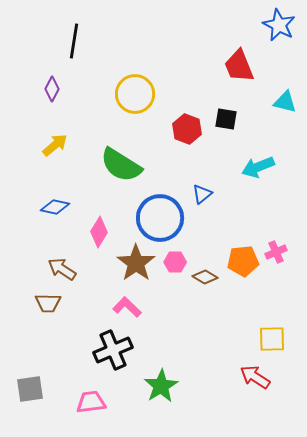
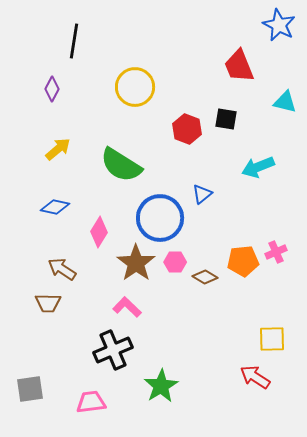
yellow circle: moved 7 px up
yellow arrow: moved 3 px right, 4 px down
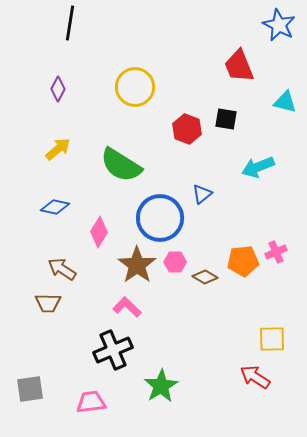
black line: moved 4 px left, 18 px up
purple diamond: moved 6 px right
brown star: moved 1 px right, 2 px down
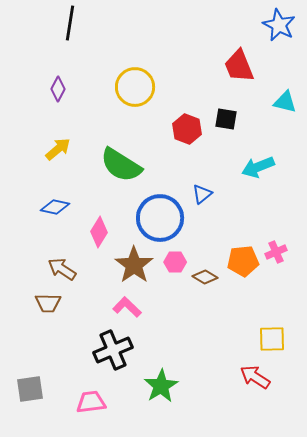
brown star: moved 3 px left
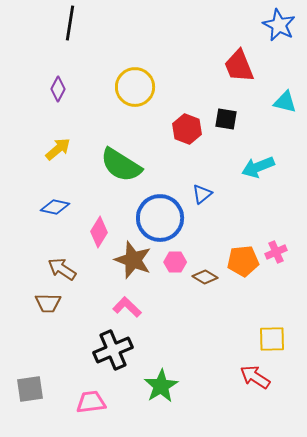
brown star: moved 1 px left, 5 px up; rotated 15 degrees counterclockwise
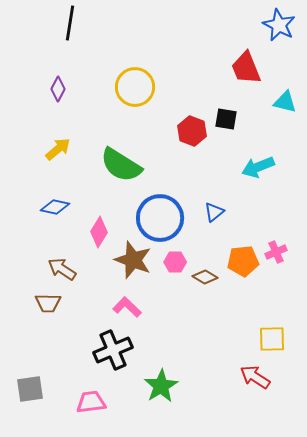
red trapezoid: moved 7 px right, 2 px down
red hexagon: moved 5 px right, 2 px down
blue triangle: moved 12 px right, 18 px down
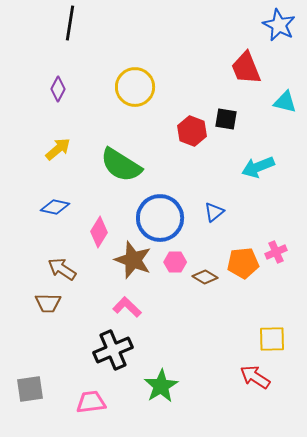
orange pentagon: moved 2 px down
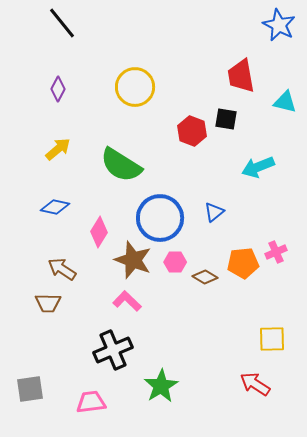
black line: moved 8 px left; rotated 48 degrees counterclockwise
red trapezoid: moved 5 px left, 8 px down; rotated 12 degrees clockwise
pink L-shape: moved 6 px up
red arrow: moved 7 px down
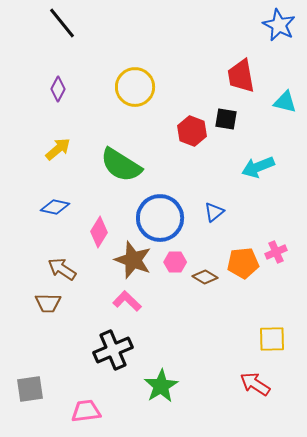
pink trapezoid: moved 5 px left, 9 px down
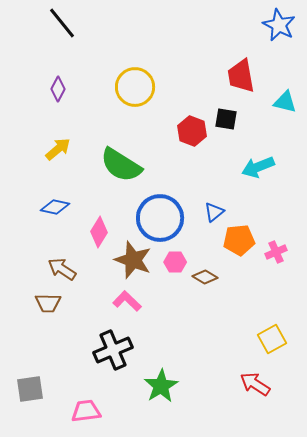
orange pentagon: moved 4 px left, 23 px up
yellow square: rotated 28 degrees counterclockwise
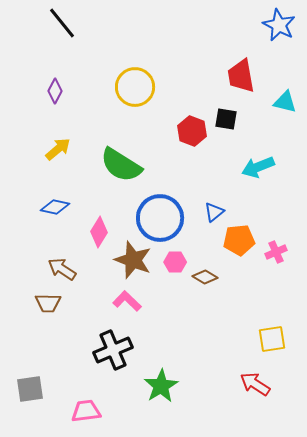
purple diamond: moved 3 px left, 2 px down
yellow square: rotated 20 degrees clockwise
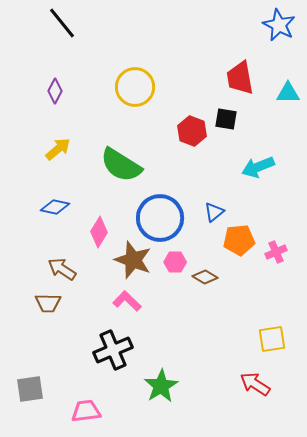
red trapezoid: moved 1 px left, 2 px down
cyan triangle: moved 3 px right, 9 px up; rotated 15 degrees counterclockwise
